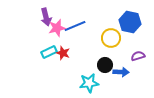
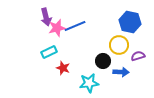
yellow circle: moved 8 px right, 7 px down
red star: moved 15 px down
black circle: moved 2 px left, 4 px up
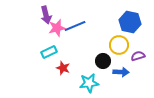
purple arrow: moved 2 px up
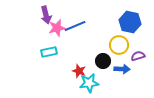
cyan rectangle: rotated 14 degrees clockwise
red star: moved 16 px right, 3 px down
blue arrow: moved 1 px right, 3 px up
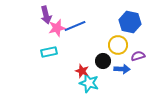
yellow circle: moved 1 px left
red star: moved 3 px right
cyan star: rotated 24 degrees clockwise
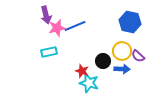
yellow circle: moved 4 px right, 6 px down
purple semicircle: rotated 120 degrees counterclockwise
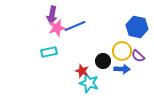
purple arrow: moved 6 px right; rotated 24 degrees clockwise
blue hexagon: moved 7 px right, 5 px down
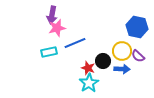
blue line: moved 17 px down
red star: moved 6 px right, 3 px up
cyan star: rotated 24 degrees clockwise
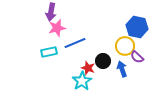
purple arrow: moved 1 px left, 3 px up
yellow circle: moved 3 px right, 5 px up
purple semicircle: moved 1 px left, 1 px down
blue arrow: rotated 112 degrees counterclockwise
cyan star: moved 7 px left, 2 px up
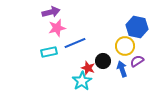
purple arrow: rotated 114 degrees counterclockwise
purple semicircle: moved 4 px down; rotated 104 degrees clockwise
